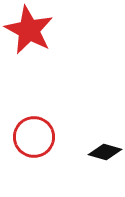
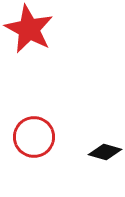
red star: moved 1 px up
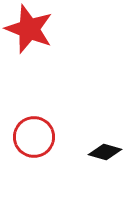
red star: rotated 6 degrees counterclockwise
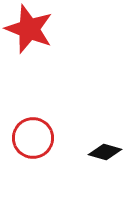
red circle: moved 1 px left, 1 px down
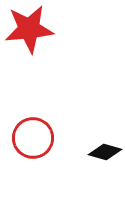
red star: rotated 27 degrees counterclockwise
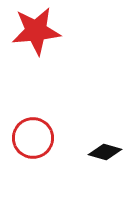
red star: moved 7 px right, 2 px down
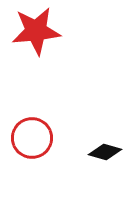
red circle: moved 1 px left
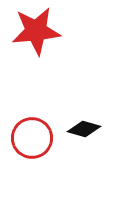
black diamond: moved 21 px left, 23 px up
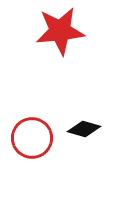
red star: moved 24 px right
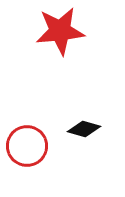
red circle: moved 5 px left, 8 px down
